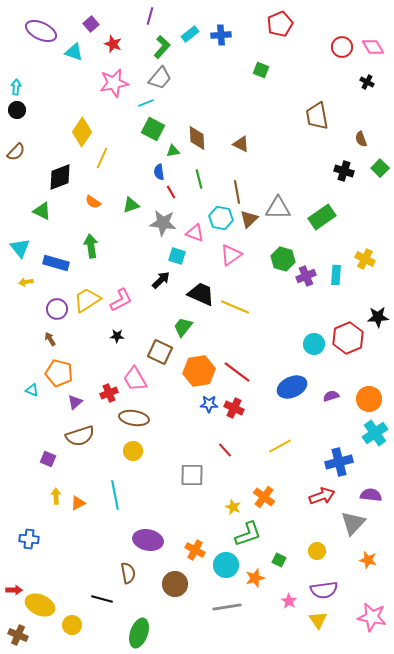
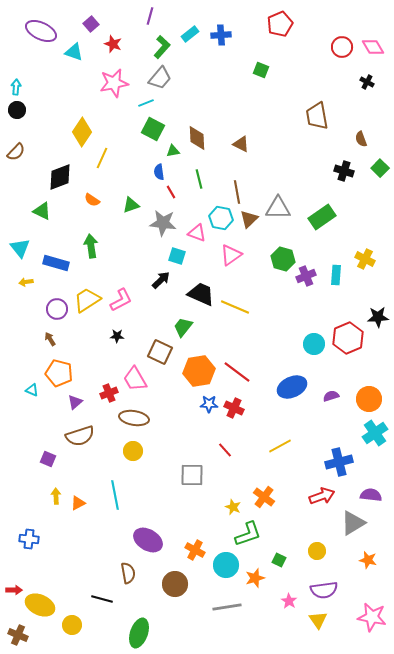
orange semicircle at (93, 202): moved 1 px left, 2 px up
pink triangle at (195, 233): moved 2 px right
gray triangle at (353, 523): rotated 16 degrees clockwise
purple ellipse at (148, 540): rotated 20 degrees clockwise
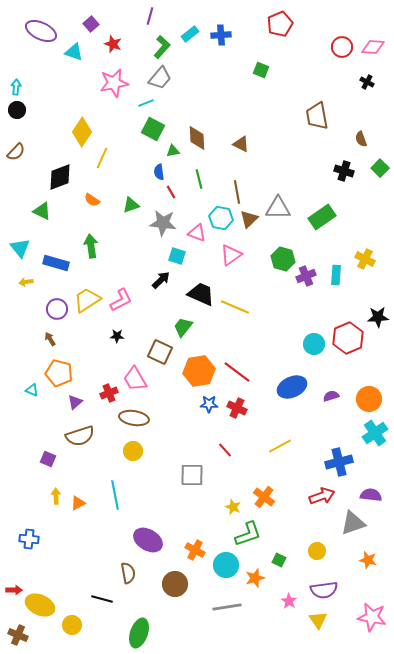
pink diamond at (373, 47): rotated 55 degrees counterclockwise
red cross at (234, 408): moved 3 px right
gray triangle at (353, 523): rotated 12 degrees clockwise
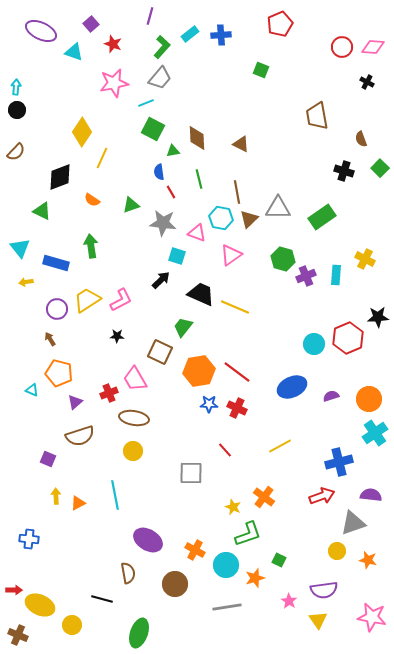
gray square at (192, 475): moved 1 px left, 2 px up
yellow circle at (317, 551): moved 20 px right
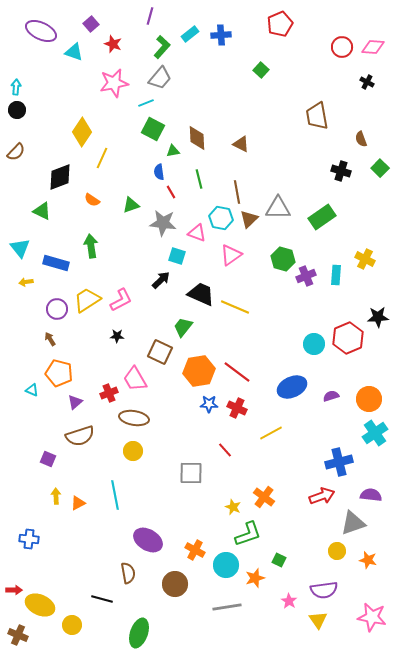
green square at (261, 70): rotated 21 degrees clockwise
black cross at (344, 171): moved 3 px left
yellow line at (280, 446): moved 9 px left, 13 px up
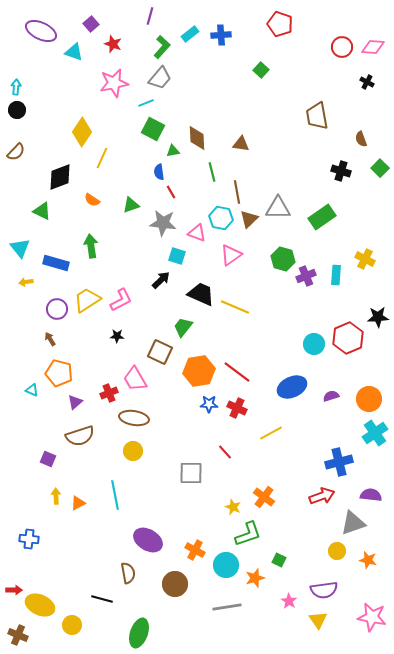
red pentagon at (280, 24): rotated 30 degrees counterclockwise
brown triangle at (241, 144): rotated 18 degrees counterclockwise
green line at (199, 179): moved 13 px right, 7 px up
red line at (225, 450): moved 2 px down
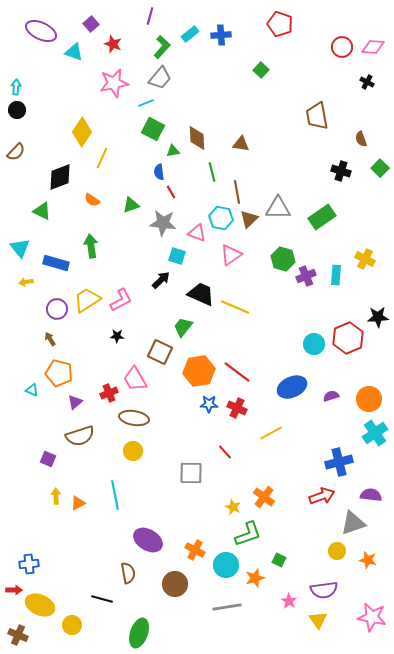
blue cross at (29, 539): moved 25 px down; rotated 12 degrees counterclockwise
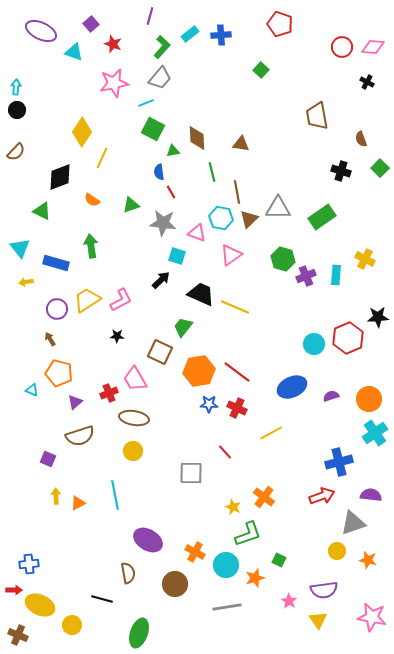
orange cross at (195, 550): moved 2 px down
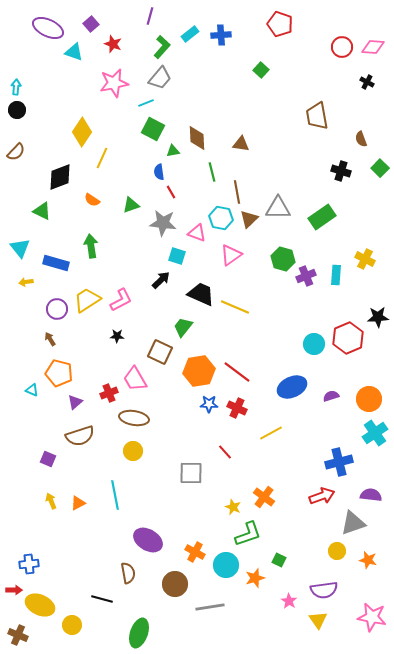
purple ellipse at (41, 31): moved 7 px right, 3 px up
yellow arrow at (56, 496): moved 5 px left, 5 px down; rotated 21 degrees counterclockwise
gray line at (227, 607): moved 17 px left
